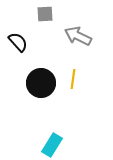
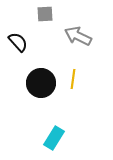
cyan rectangle: moved 2 px right, 7 px up
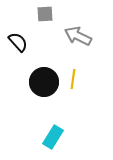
black circle: moved 3 px right, 1 px up
cyan rectangle: moved 1 px left, 1 px up
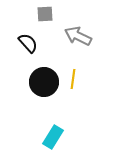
black semicircle: moved 10 px right, 1 px down
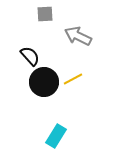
black semicircle: moved 2 px right, 13 px down
yellow line: rotated 54 degrees clockwise
cyan rectangle: moved 3 px right, 1 px up
